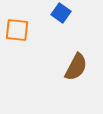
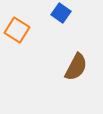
orange square: rotated 25 degrees clockwise
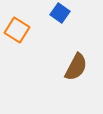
blue square: moved 1 px left
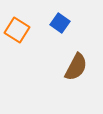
blue square: moved 10 px down
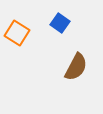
orange square: moved 3 px down
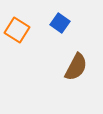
orange square: moved 3 px up
